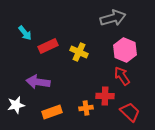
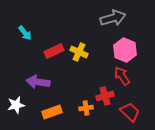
red rectangle: moved 6 px right, 5 px down
red cross: rotated 18 degrees counterclockwise
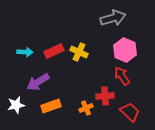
cyan arrow: moved 19 px down; rotated 49 degrees counterclockwise
purple arrow: rotated 40 degrees counterclockwise
red cross: rotated 12 degrees clockwise
orange cross: rotated 16 degrees counterclockwise
orange rectangle: moved 1 px left, 6 px up
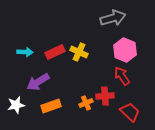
red rectangle: moved 1 px right, 1 px down
orange cross: moved 5 px up
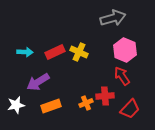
red trapezoid: moved 3 px up; rotated 90 degrees clockwise
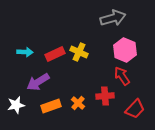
red rectangle: moved 2 px down
orange cross: moved 8 px left; rotated 24 degrees counterclockwise
red trapezoid: moved 5 px right
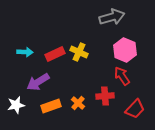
gray arrow: moved 1 px left, 1 px up
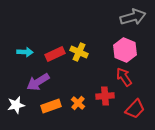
gray arrow: moved 21 px right
red arrow: moved 2 px right, 1 px down
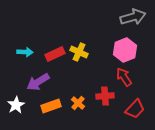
pink hexagon: rotated 15 degrees clockwise
white star: rotated 18 degrees counterclockwise
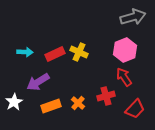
red cross: moved 1 px right; rotated 12 degrees counterclockwise
white star: moved 2 px left, 3 px up
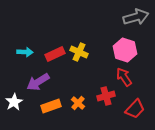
gray arrow: moved 3 px right
pink hexagon: rotated 20 degrees counterclockwise
